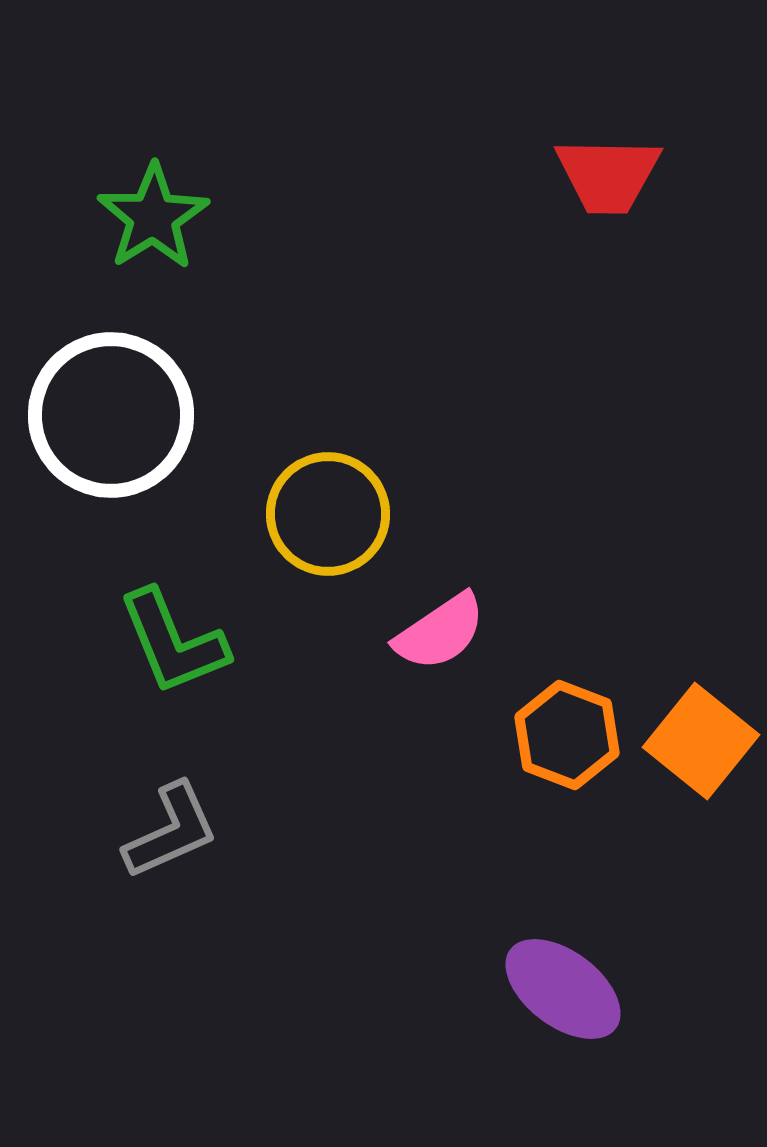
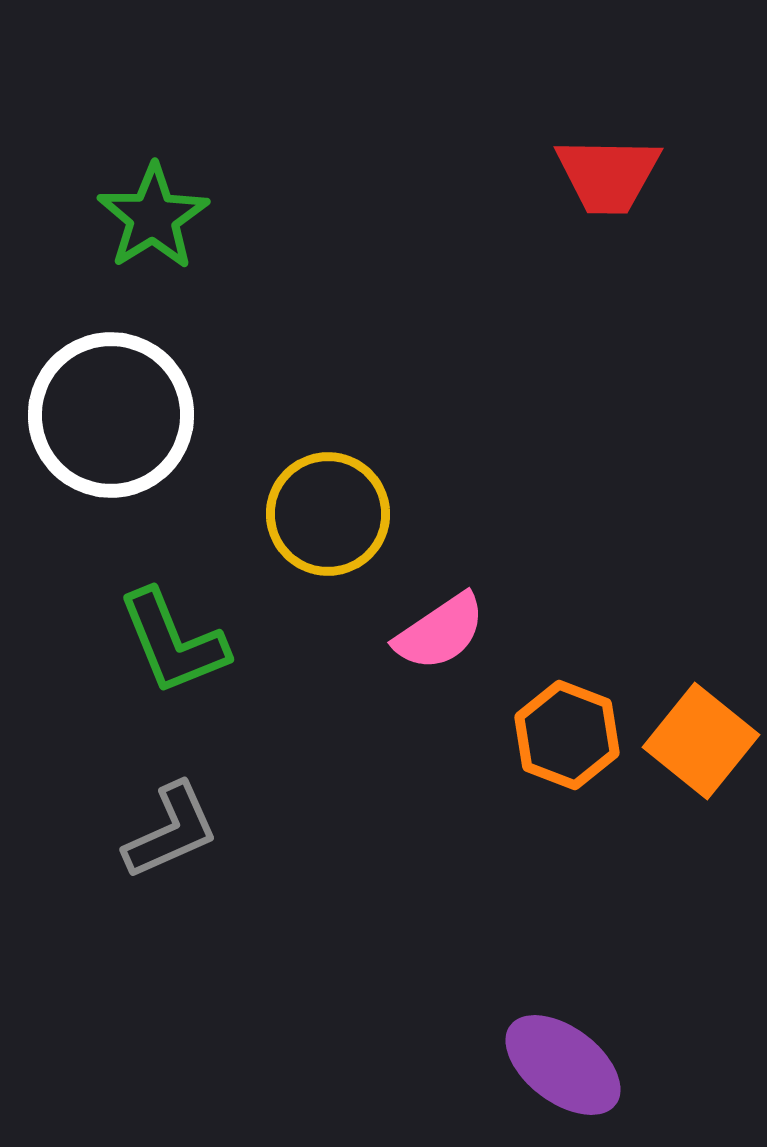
purple ellipse: moved 76 px down
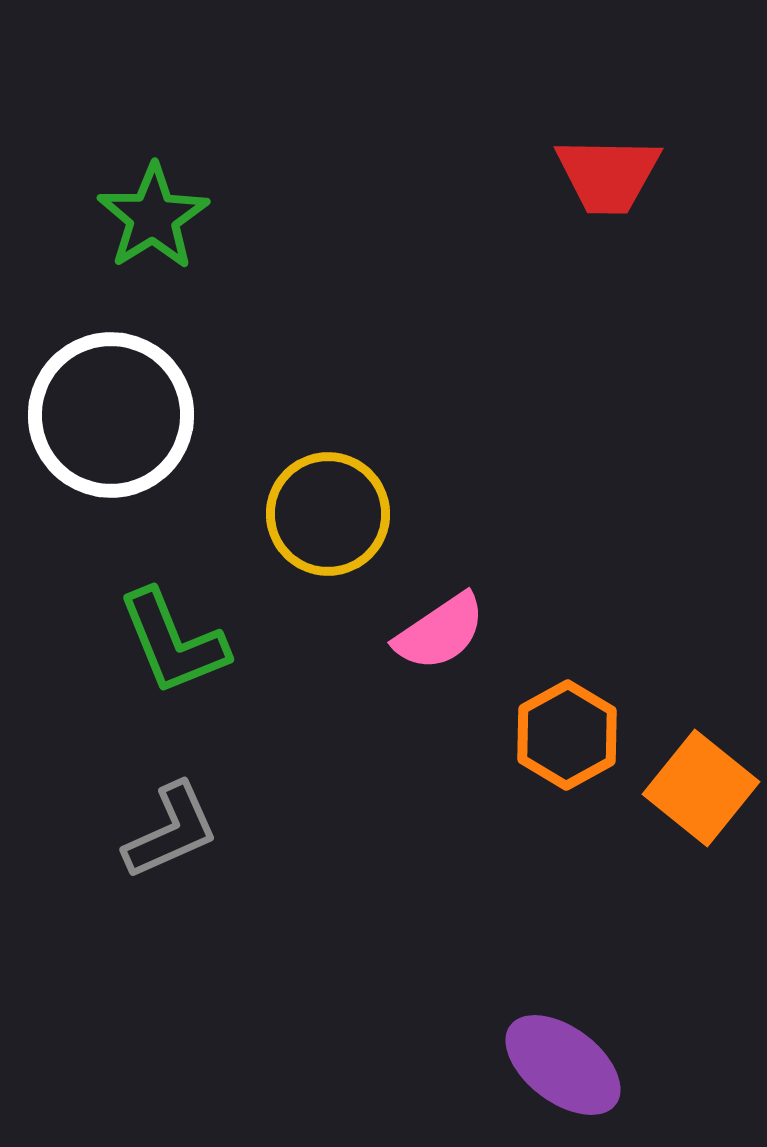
orange hexagon: rotated 10 degrees clockwise
orange square: moved 47 px down
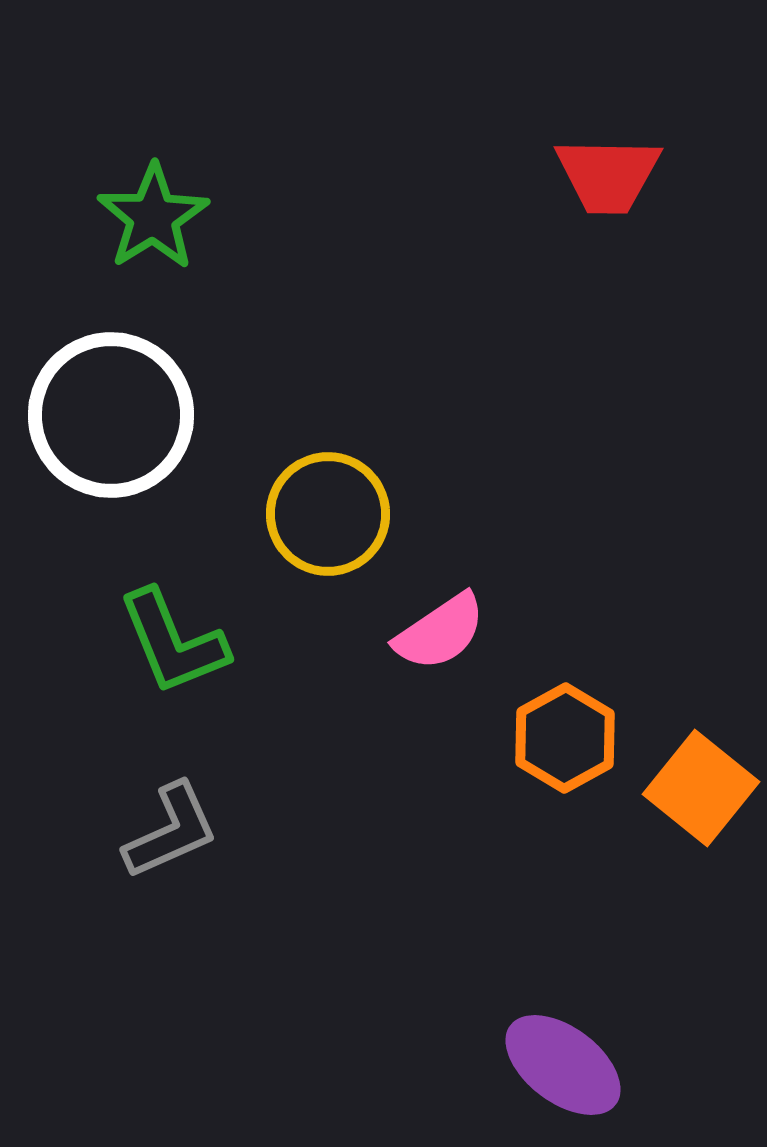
orange hexagon: moved 2 px left, 3 px down
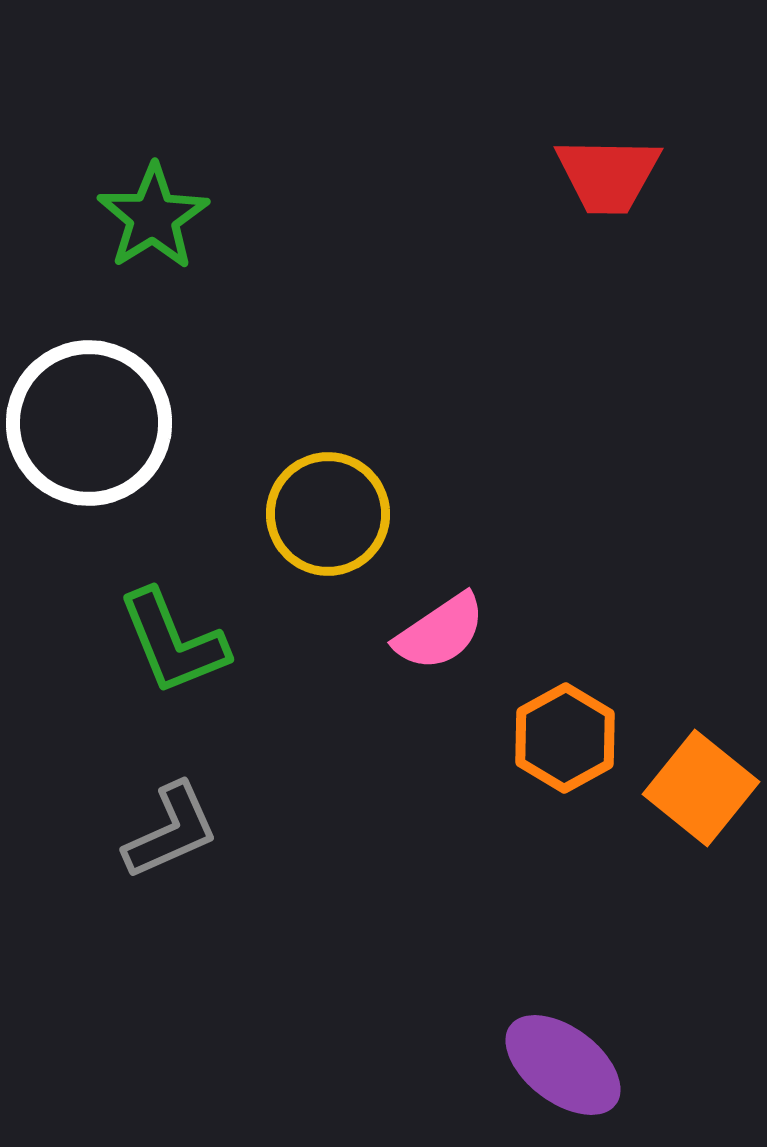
white circle: moved 22 px left, 8 px down
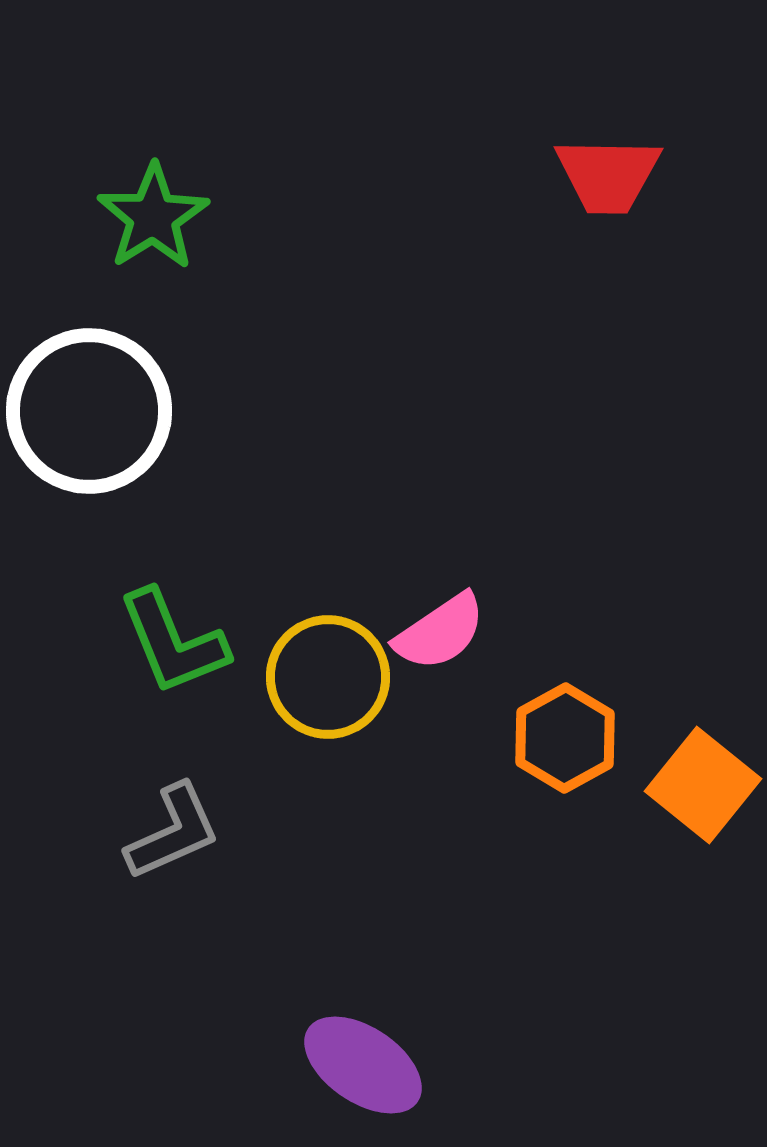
white circle: moved 12 px up
yellow circle: moved 163 px down
orange square: moved 2 px right, 3 px up
gray L-shape: moved 2 px right, 1 px down
purple ellipse: moved 200 px left; rotated 3 degrees counterclockwise
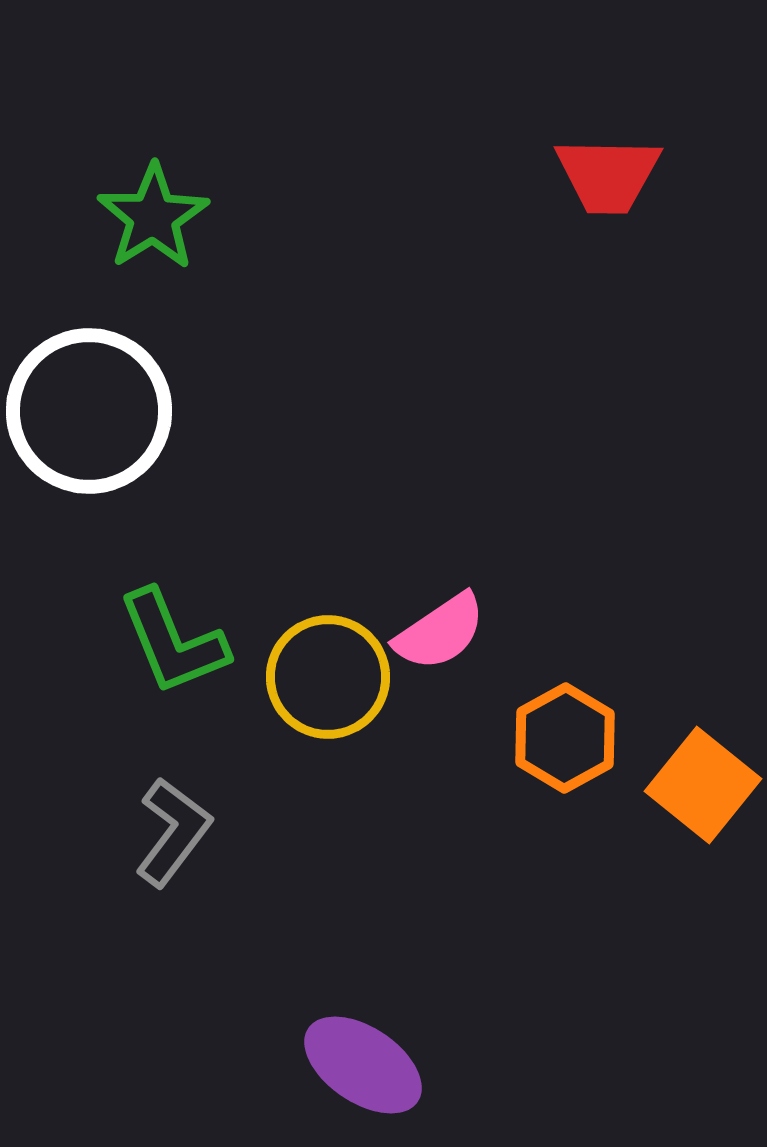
gray L-shape: rotated 29 degrees counterclockwise
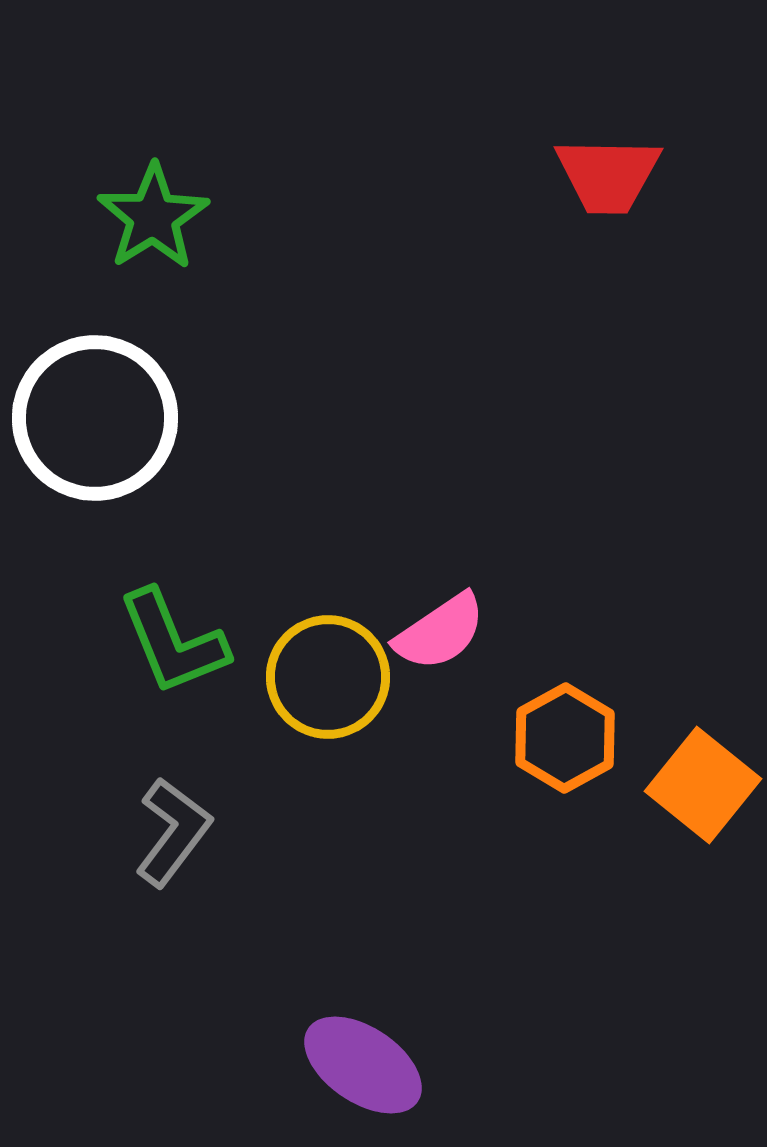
white circle: moved 6 px right, 7 px down
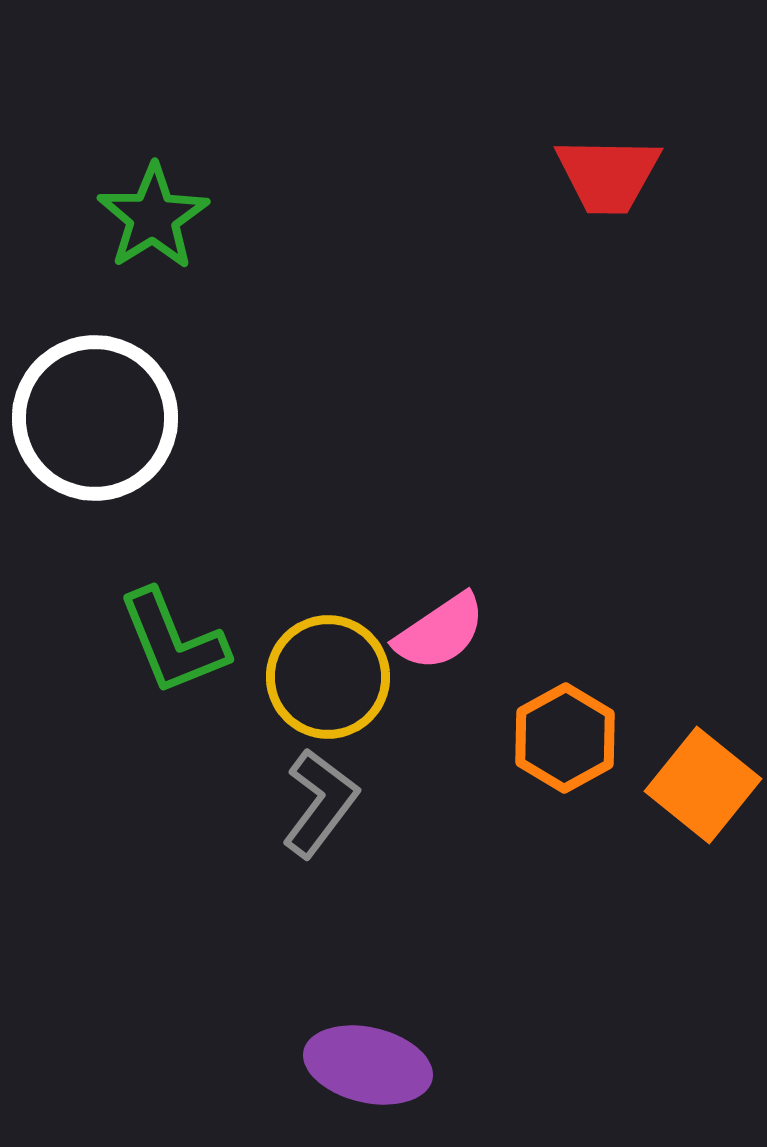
gray L-shape: moved 147 px right, 29 px up
purple ellipse: moved 5 px right; rotated 21 degrees counterclockwise
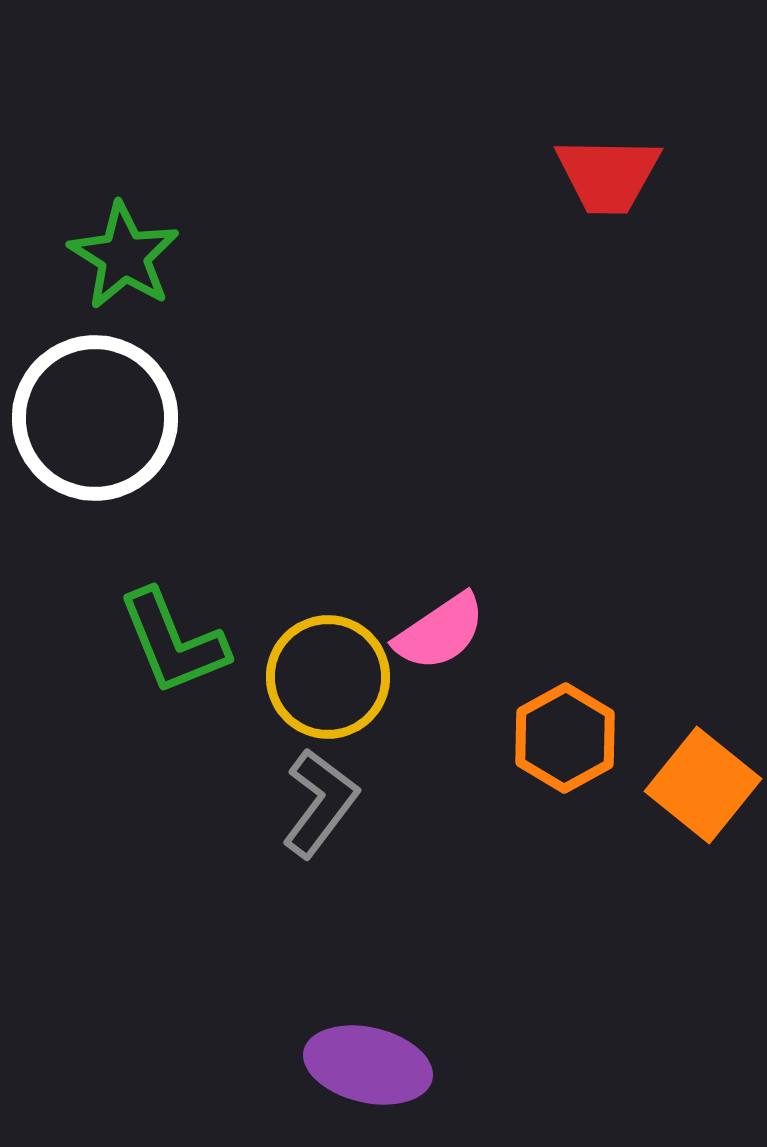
green star: moved 29 px left, 39 px down; rotated 8 degrees counterclockwise
